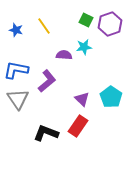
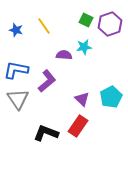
cyan pentagon: rotated 10 degrees clockwise
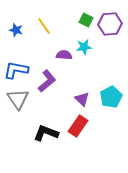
purple hexagon: rotated 15 degrees clockwise
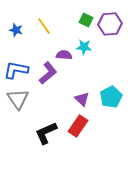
cyan star: rotated 14 degrees clockwise
purple L-shape: moved 1 px right, 8 px up
black L-shape: rotated 45 degrees counterclockwise
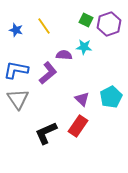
purple hexagon: moved 1 px left; rotated 15 degrees counterclockwise
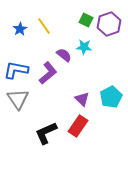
blue star: moved 4 px right, 1 px up; rotated 24 degrees clockwise
purple semicircle: rotated 35 degrees clockwise
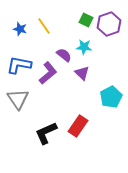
blue star: rotated 24 degrees counterclockwise
blue L-shape: moved 3 px right, 5 px up
purple triangle: moved 26 px up
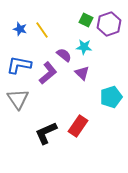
yellow line: moved 2 px left, 4 px down
cyan pentagon: rotated 10 degrees clockwise
